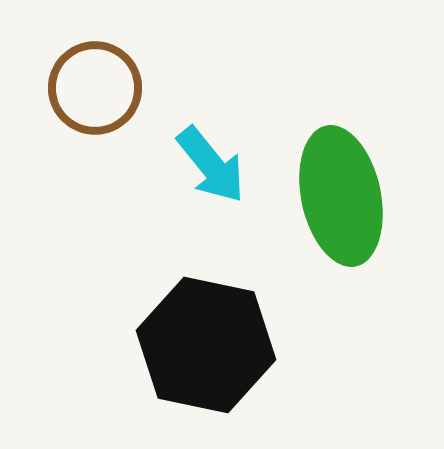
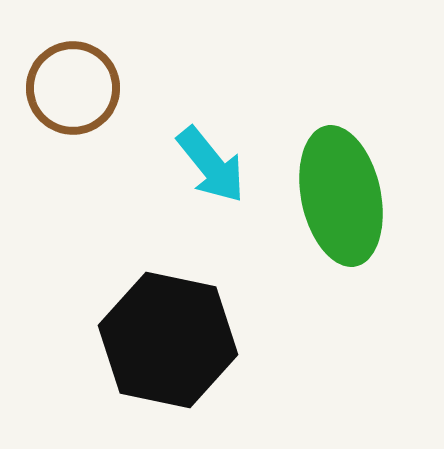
brown circle: moved 22 px left
black hexagon: moved 38 px left, 5 px up
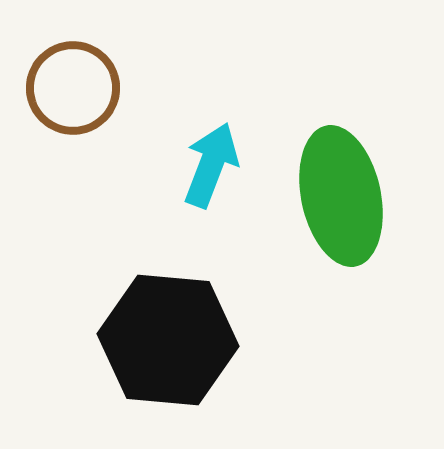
cyan arrow: rotated 120 degrees counterclockwise
black hexagon: rotated 7 degrees counterclockwise
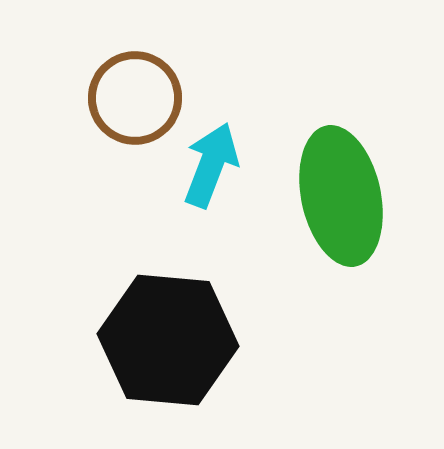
brown circle: moved 62 px right, 10 px down
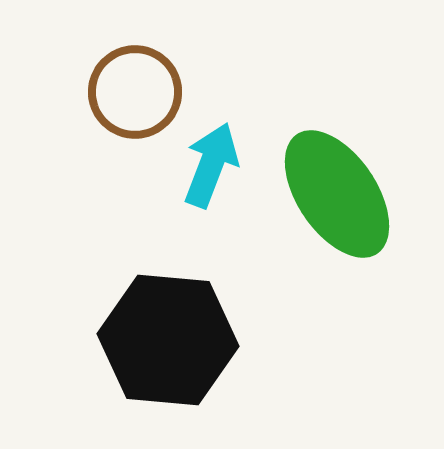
brown circle: moved 6 px up
green ellipse: moved 4 px left, 2 px up; rotated 22 degrees counterclockwise
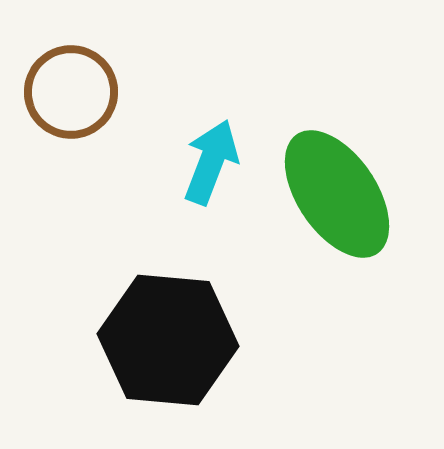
brown circle: moved 64 px left
cyan arrow: moved 3 px up
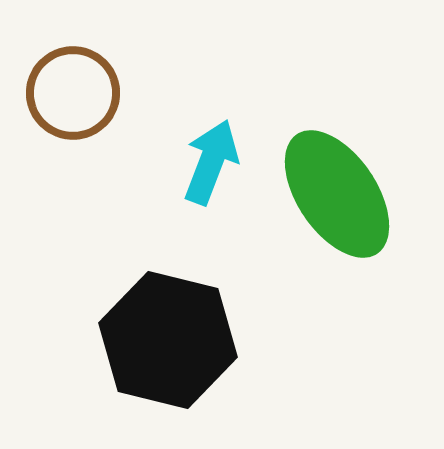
brown circle: moved 2 px right, 1 px down
black hexagon: rotated 9 degrees clockwise
